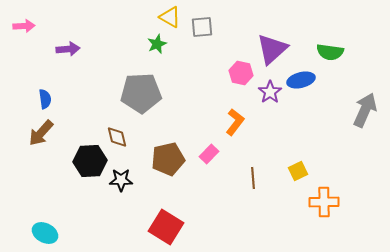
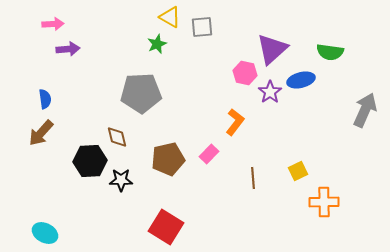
pink arrow: moved 29 px right, 2 px up
pink hexagon: moved 4 px right
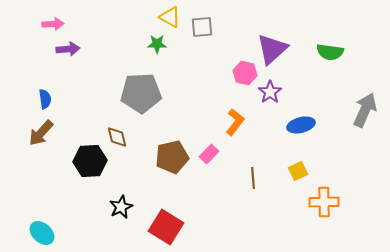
green star: rotated 24 degrees clockwise
blue ellipse: moved 45 px down
brown pentagon: moved 4 px right, 2 px up
black star: moved 27 px down; rotated 25 degrees counterclockwise
cyan ellipse: moved 3 px left; rotated 15 degrees clockwise
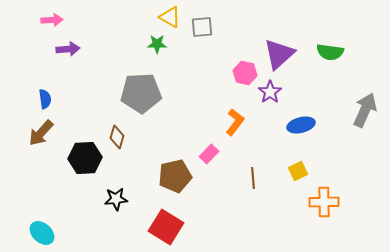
pink arrow: moved 1 px left, 4 px up
purple triangle: moved 7 px right, 5 px down
brown diamond: rotated 30 degrees clockwise
brown pentagon: moved 3 px right, 19 px down
black hexagon: moved 5 px left, 3 px up
black star: moved 5 px left, 8 px up; rotated 20 degrees clockwise
